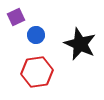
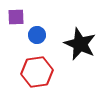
purple square: rotated 24 degrees clockwise
blue circle: moved 1 px right
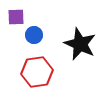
blue circle: moved 3 px left
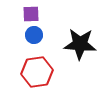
purple square: moved 15 px right, 3 px up
black star: rotated 20 degrees counterclockwise
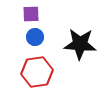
blue circle: moved 1 px right, 2 px down
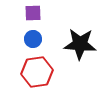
purple square: moved 2 px right, 1 px up
blue circle: moved 2 px left, 2 px down
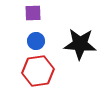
blue circle: moved 3 px right, 2 px down
red hexagon: moved 1 px right, 1 px up
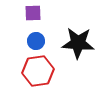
black star: moved 2 px left, 1 px up
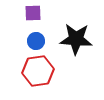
black star: moved 2 px left, 4 px up
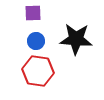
red hexagon: rotated 16 degrees clockwise
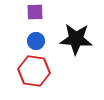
purple square: moved 2 px right, 1 px up
red hexagon: moved 4 px left
